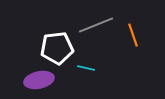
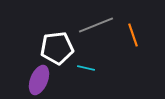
purple ellipse: rotated 56 degrees counterclockwise
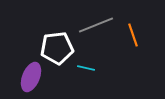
purple ellipse: moved 8 px left, 3 px up
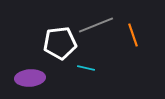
white pentagon: moved 3 px right, 5 px up
purple ellipse: moved 1 px left, 1 px down; rotated 64 degrees clockwise
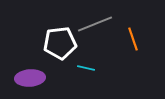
gray line: moved 1 px left, 1 px up
orange line: moved 4 px down
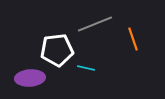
white pentagon: moved 3 px left, 7 px down
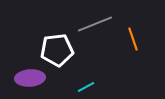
cyan line: moved 19 px down; rotated 42 degrees counterclockwise
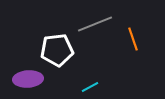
purple ellipse: moved 2 px left, 1 px down
cyan line: moved 4 px right
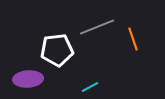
gray line: moved 2 px right, 3 px down
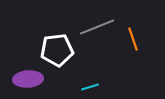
cyan line: rotated 12 degrees clockwise
